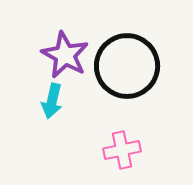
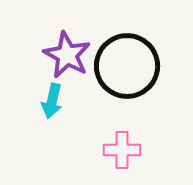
purple star: moved 2 px right
pink cross: rotated 12 degrees clockwise
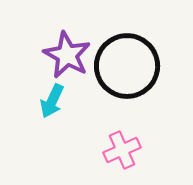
cyan arrow: rotated 12 degrees clockwise
pink cross: rotated 24 degrees counterclockwise
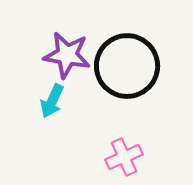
purple star: rotated 18 degrees counterclockwise
pink cross: moved 2 px right, 7 px down
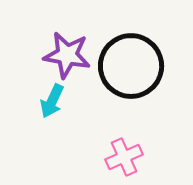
black circle: moved 4 px right
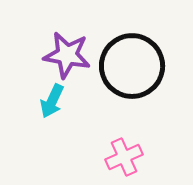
black circle: moved 1 px right
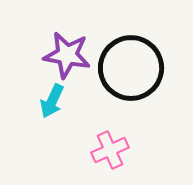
black circle: moved 1 px left, 2 px down
pink cross: moved 14 px left, 7 px up
